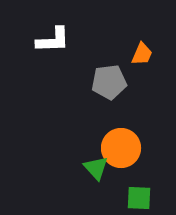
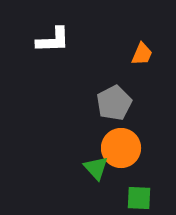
gray pentagon: moved 5 px right, 21 px down; rotated 20 degrees counterclockwise
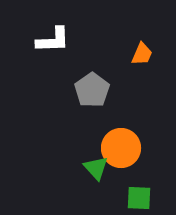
gray pentagon: moved 22 px left, 13 px up; rotated 8 degrees counterclockwise
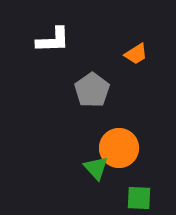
orange trapezoid: moved 6 px left; rotated 35 degrees clockwise
orange circle: moved 2 px left
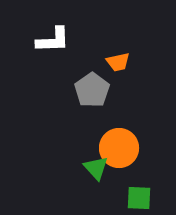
orange trapezoid: moved 18 px left, 8 px down; rotated 20 degrees clockwise
